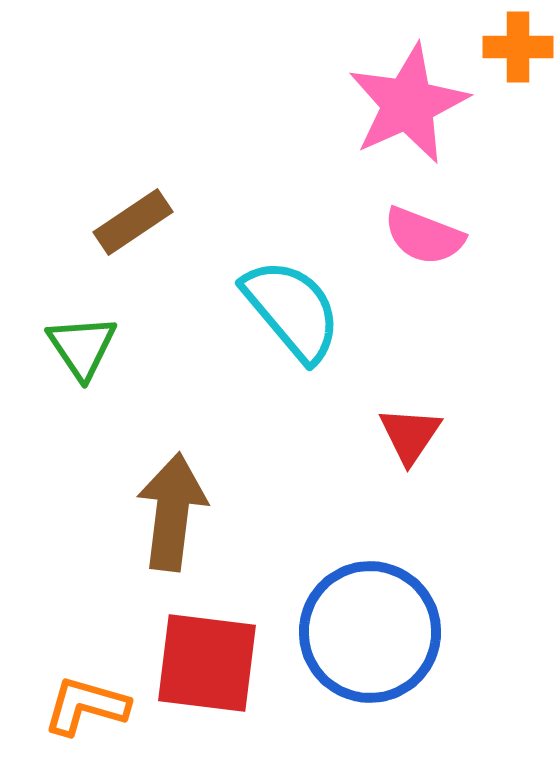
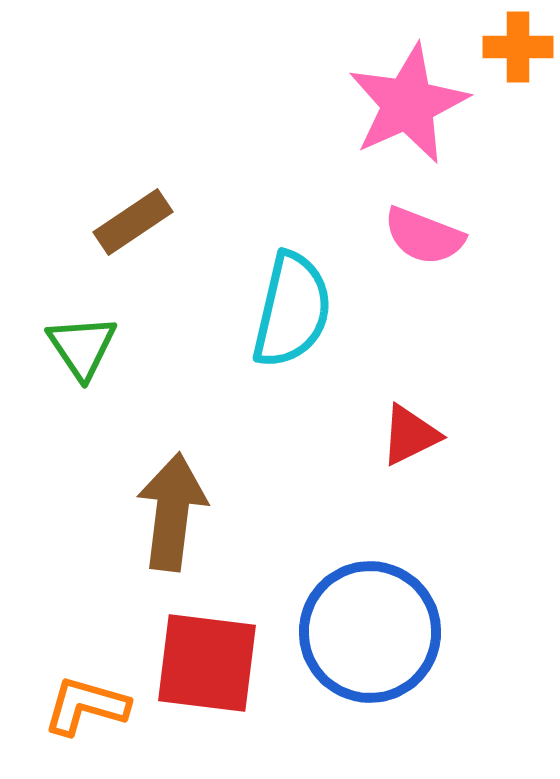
cyan semicircle: rotated 53 degrees clockwise
red triangle: rotated 30 degrees clockwise
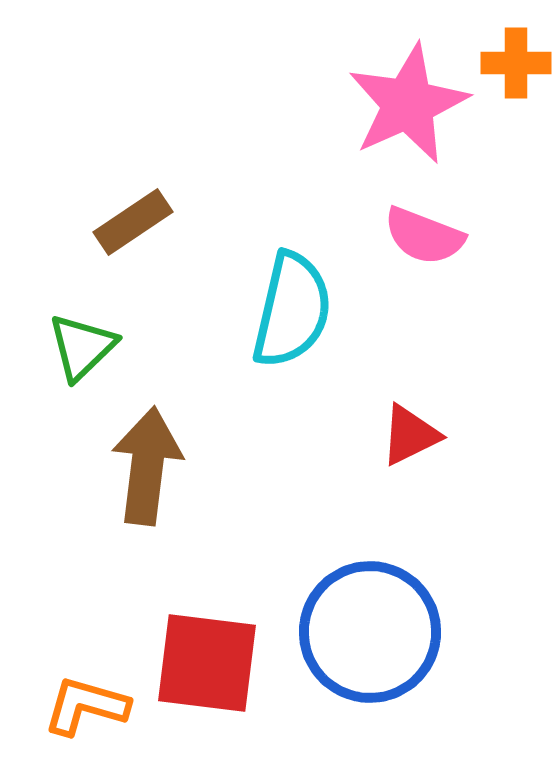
orange cross: moved 2 px left, 16 px down
green triangle: rotated 20 degrees clockwise
brown arrow: moved 25 px left, 46 px up
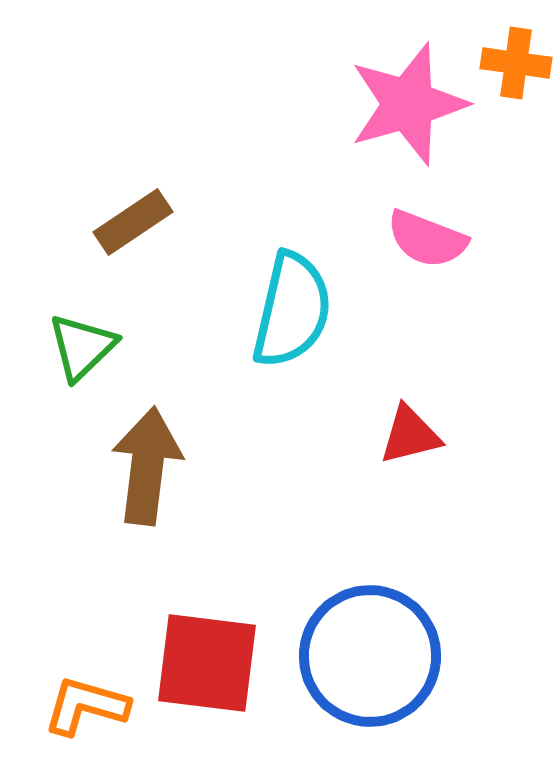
orange cross: rotated 8 degrees clockwise
pink star: rotated 8 degrees clockwise
pink semicircle: moved 3 px right, 3 px down
red triangle: rotated 12 degrees clockwise
blue circle: moved 24 px down
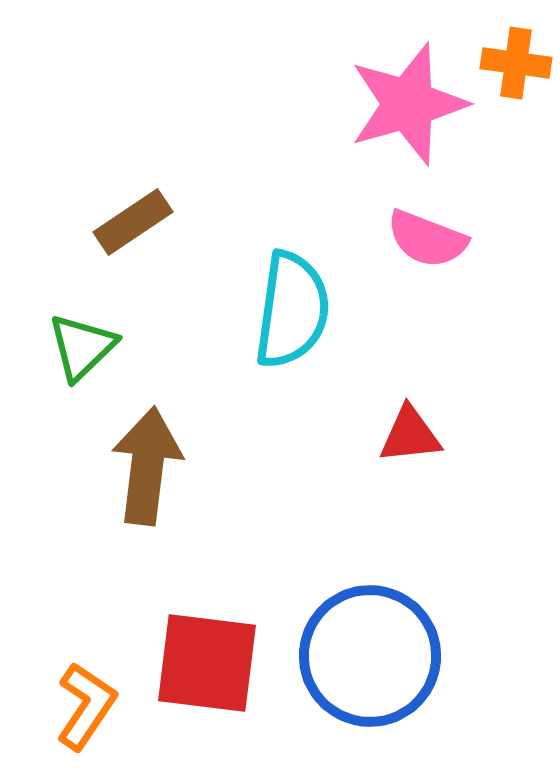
cyan semicircle: rotated 5 degrees counterclockwise
red triangle: rotated 8 degrees clockwise
orange L-shape: rotated 108 degrees clockwise
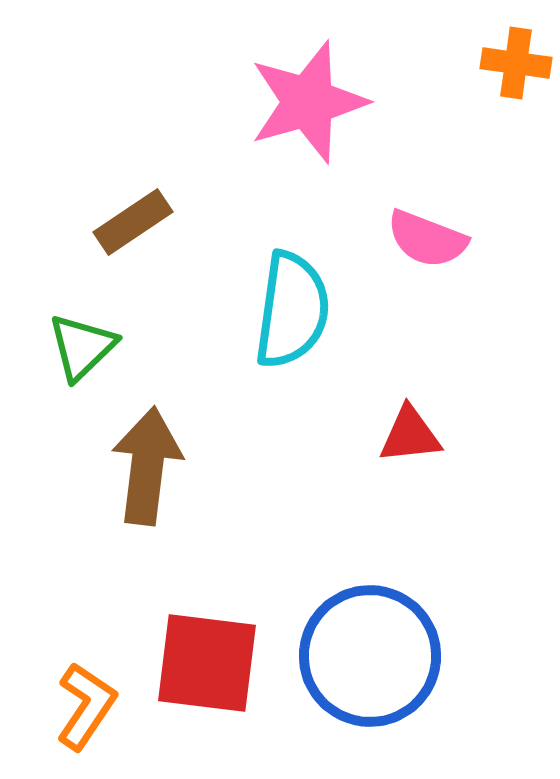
pink star: moved 100 px left, 2 px up
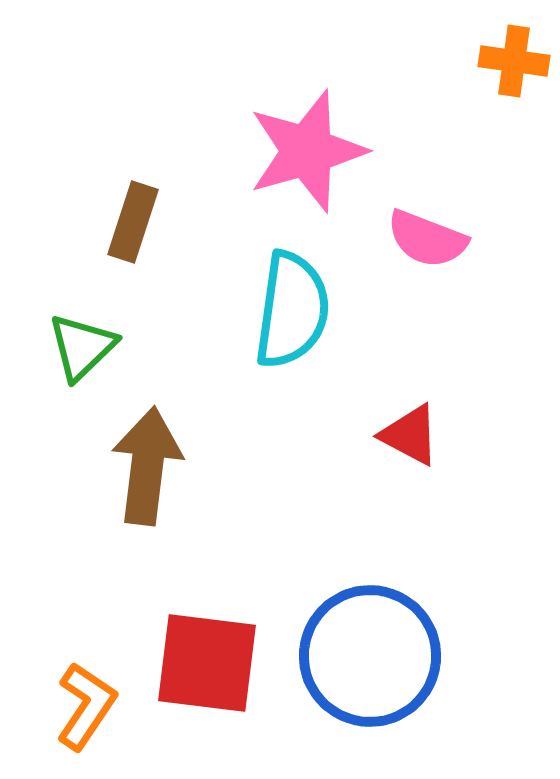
orange cross: moved 2 px left, 2 px up
pink star: moved 1 px left, 49 px down
brown rectangle: rotated 38 degrees counterclockwise
red triangle: rotated 34 degrees clockwise
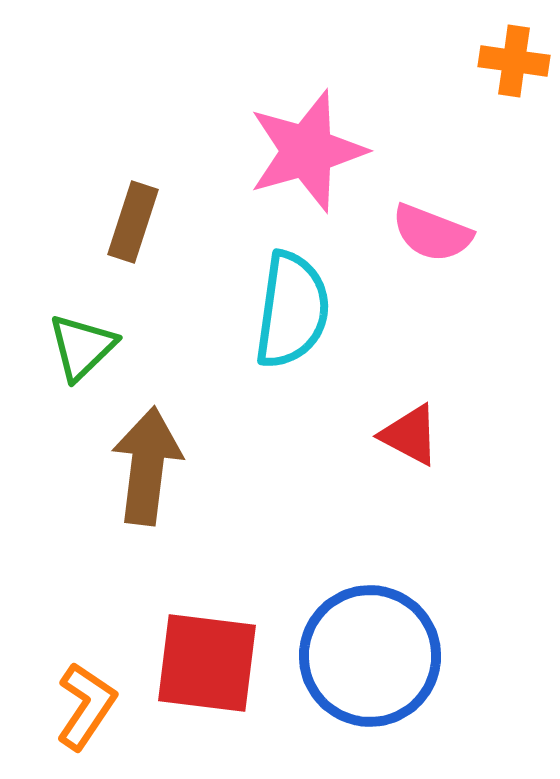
pink semicircle: moved 5 px right, 6 px up
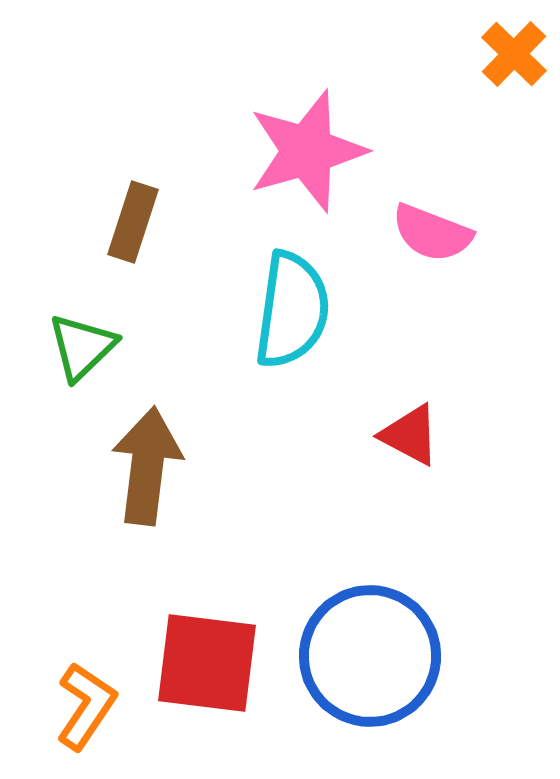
orange cross: moved 7 px up; rotated 36 degrees clockwise
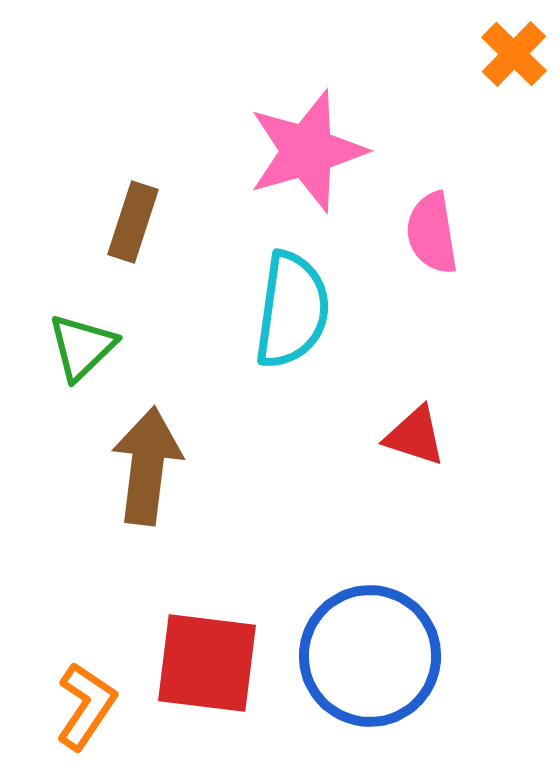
pink semicircle: rotated 60 degrees clockwise
red triangle: moved 5 px right, 1 px down; rotated 10 degrees counterclockwise
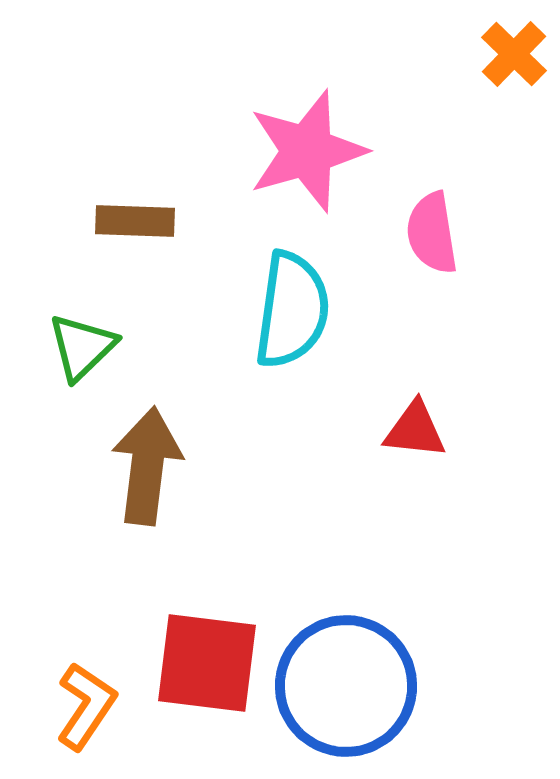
brown rectangle: moved 2 px right, 1 px up; rotated 74 degrees clockwise
red triangle: moved 6 px up; rotated 12 degrees counterclockwise
blue circle: moved 24 px left, 30 px down
